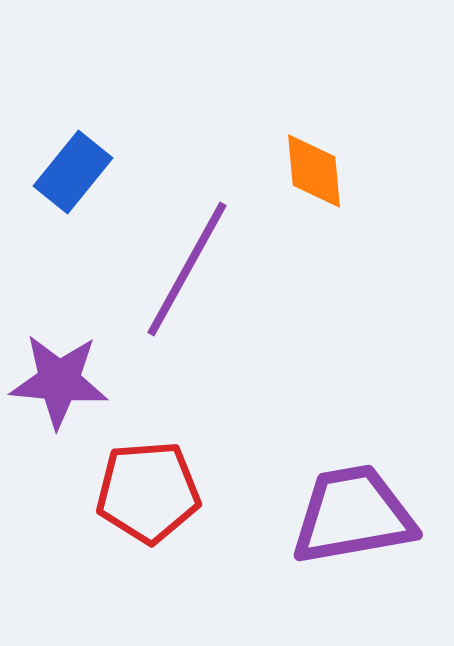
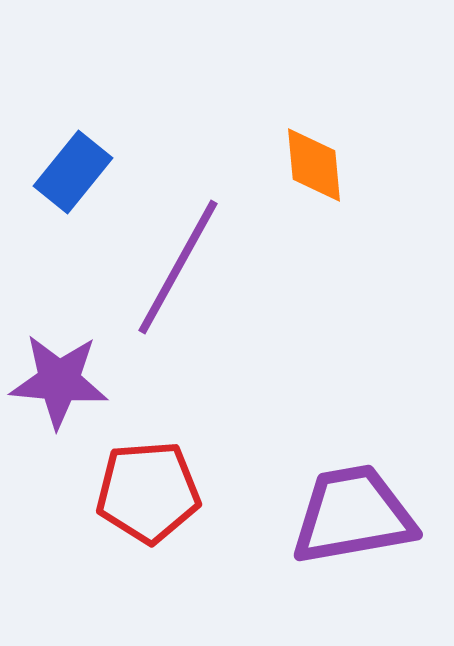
orange diamond: moved 6 px up
purple line: moved 9 px left, 2 px up
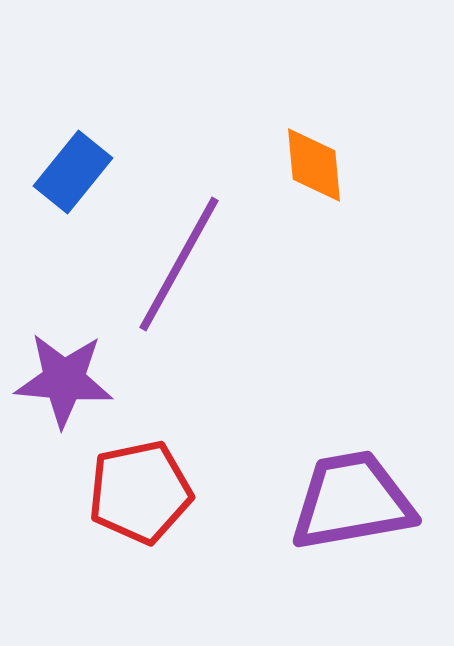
purple line: moved 1 px right, 3 px up
purple star: moved 5 px right, 1 px up
red pentagon: moved 8 px left; rotated 8 degrees counterclockwise
purple trapezoid: moved 1 px left, 14 px up
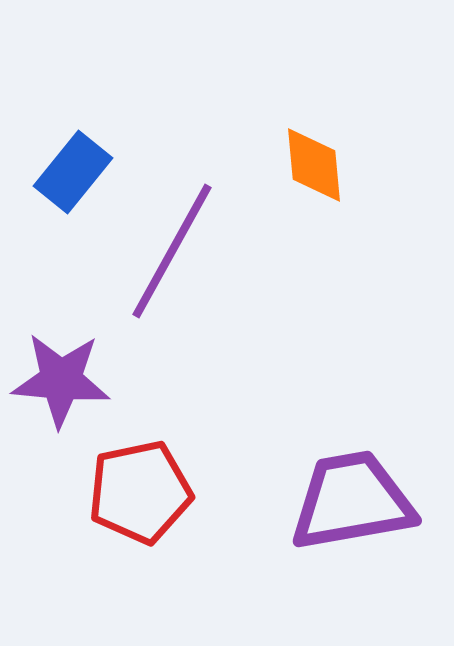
purple line: moved 7 px left, 13 px up
purple star: moved 3 px left
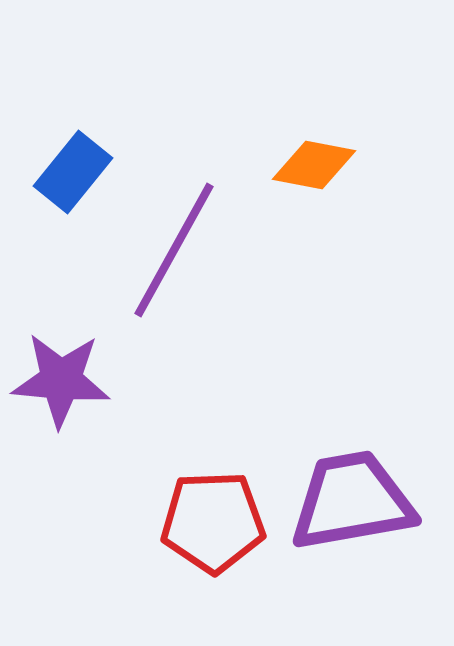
orange diamond: rotated 74 degrees counterclockwise
purple line: moved 2 px right, 1 px up
red pentagon: moved 73 px right, 30 px down; rotated 10 degrees clockwise
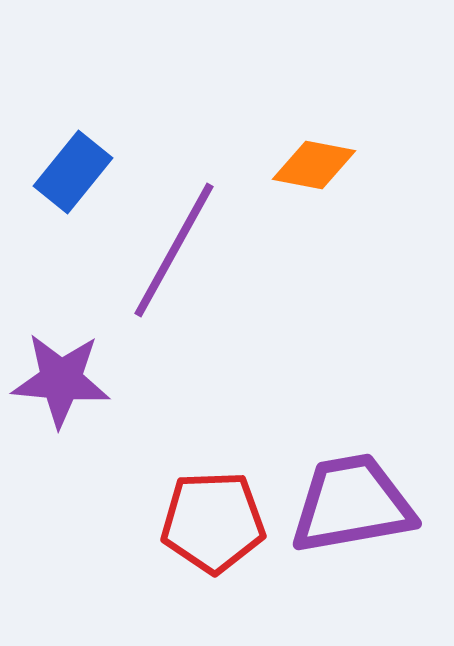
purple trapezoid: moved 3 px down
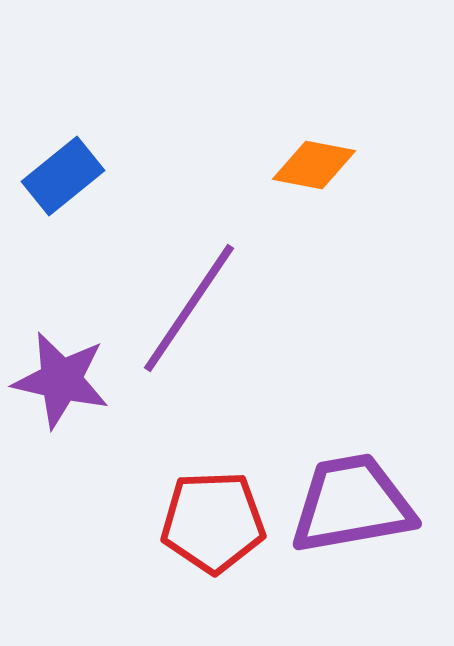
blue rectangle: moved 10 px left, 4 px down; rotated 12 degrees clockwise
purple line: moved 15 px right, 58 px down; rotated 5 degrees clockwise
purple star: rotated 8 degrees clockwise
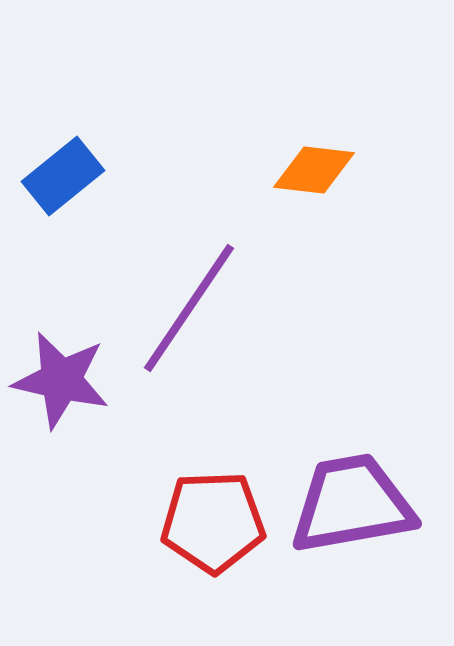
orange diamond: moved 5 px down; rotated 4 degrees counterclockwise
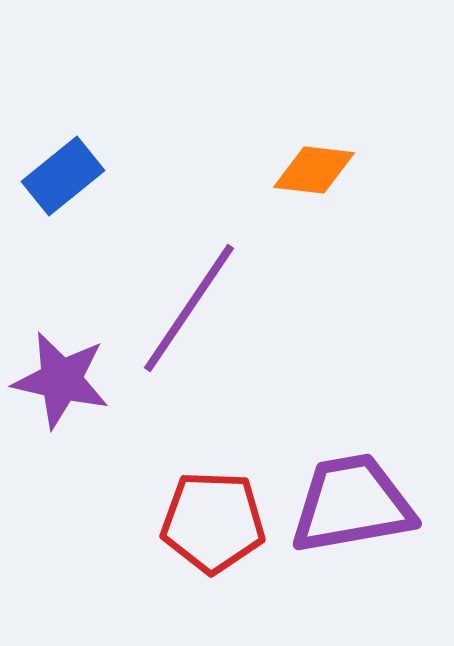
red pentagon: rotated 4 degrees clockwise
